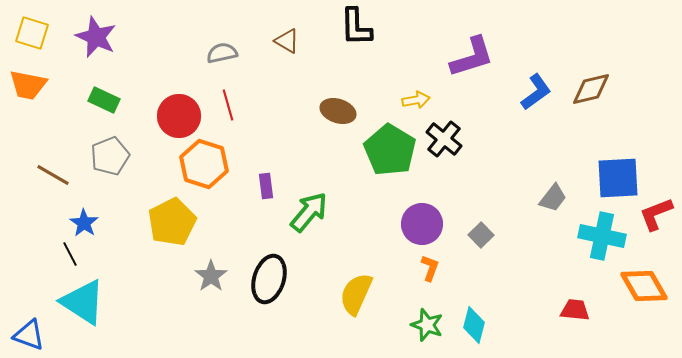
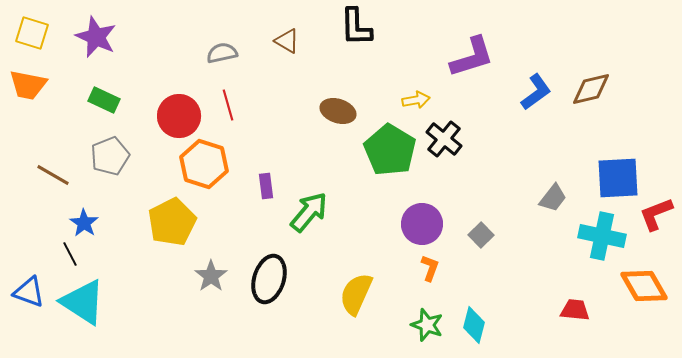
blue triangle: moved 43 px up
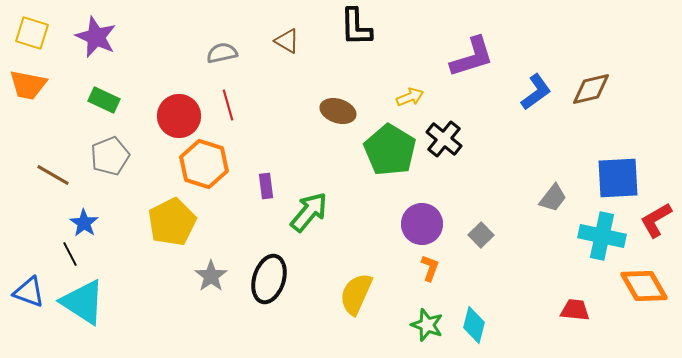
yellow arrow: moved 6 px left, 3 px up; rotated 12 degrees counterclockwise
red L-shape: moved 6 px down; rotated 9 degrees counterclockwise
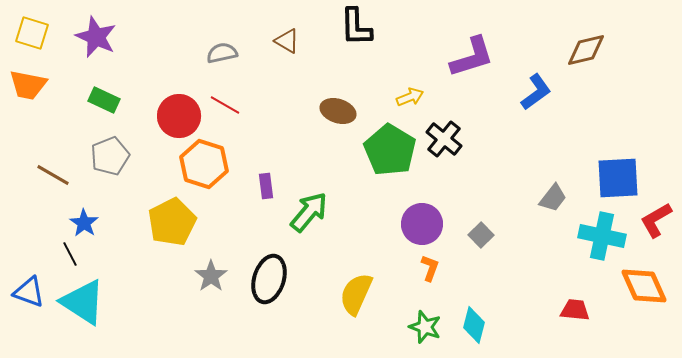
brown diamond: moved 5 px left, 39 px up
red line: moved 3 px left; rotated 44 degrees counterclockwise
orange diamond: rotated 6 degrees clockwise
green star: moved 2 px left, 2 px down
